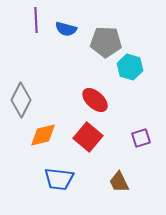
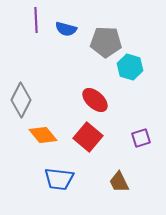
orange diamond: rotated 64 degrees clockwise
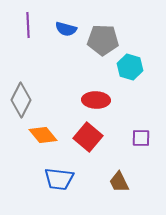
purple line: moved 8 px left, 5 px down
gray pentagon: moved 3 px left, 2 px up
red ellipse: moved 1 px right; rotated 40 degrees counterclockwise
purple square: rotated 18 degrees clockwise
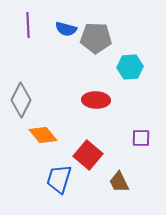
gray pentagon: moved 7 px left, 2 px up
cyan hexagon: rotated 20 degrees counterclockwise
red square: moved 18 px down
blue trapezoid: rotated 100 degrees clockwise
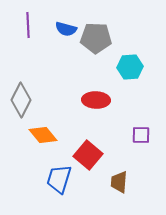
purple square: moved 3 px up
brown trapezoid: rotated 30 degrees clockwise
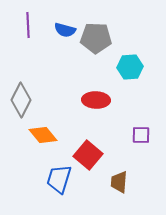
blue semicircle: moved 1 px left, 1 px down
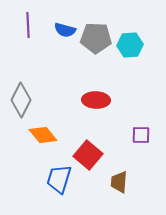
cyan hexagon: moved 22 px up
